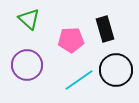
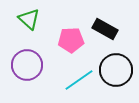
black rectangle: rotated 45 degrees counterclockwise
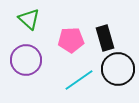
black rectangle: moved 9 px down; rotated 45 degrees clockwise
purple circle: moved 1 px left, 5 px up
black circle: moved 2 px right, 1 px up
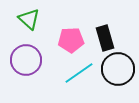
cyan line: moved 7 px up
